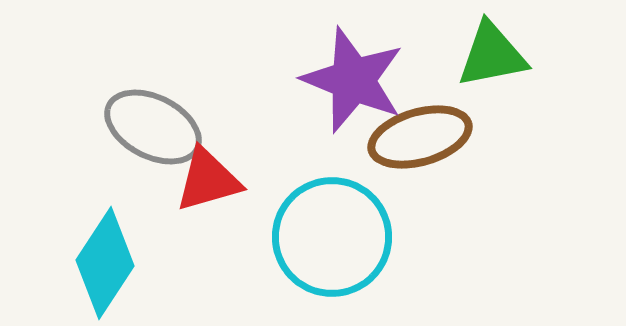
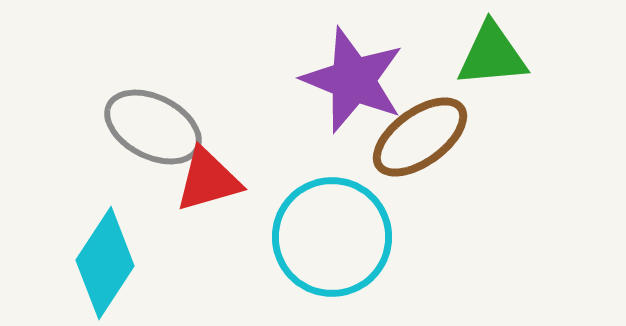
green triangle: rotated 6 degrees clockwise
brown ellipse: rotated 20 degrees counterclockwise
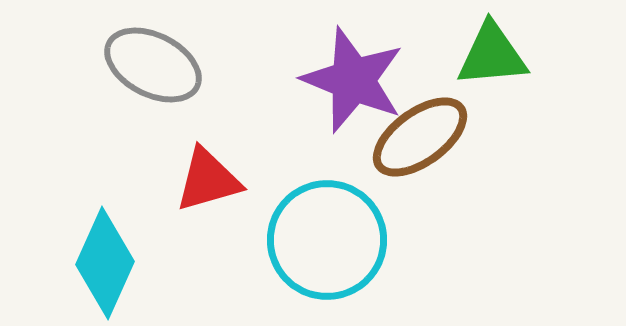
gray ellipse: moved 62 px up
cyan circle: moved 5 px left, 3 px down
cyan diamond: rotated 9 degrees counterclockwise
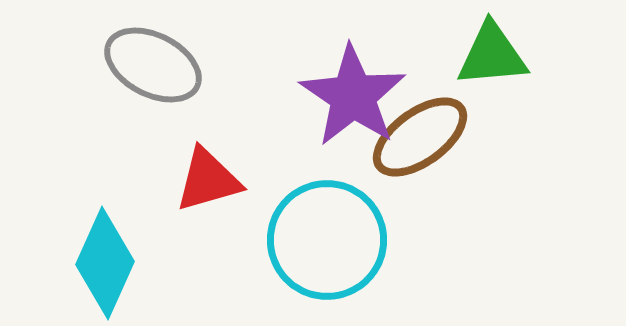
purple star: moved 16 px down; rotated 12 degrees clockwise
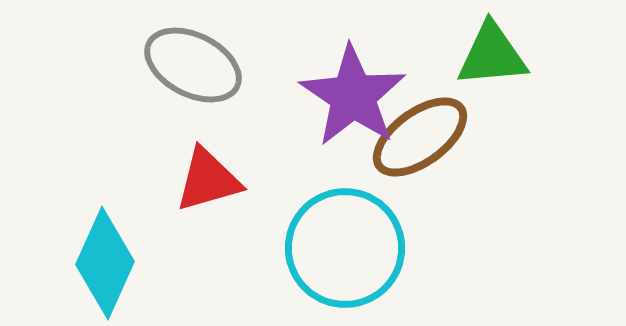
gray ellipse: moved 40 px right
cyan circle: moved 18 px right, 8 px down
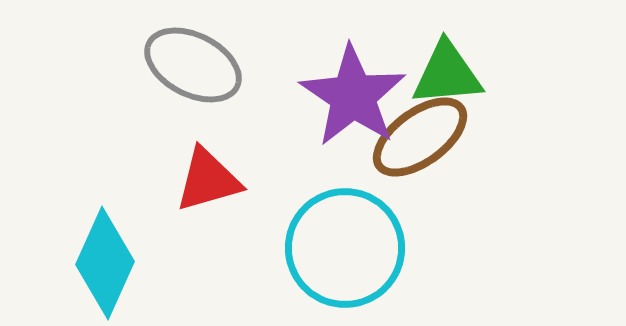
green triangle: moved 45 px left, 19 px down
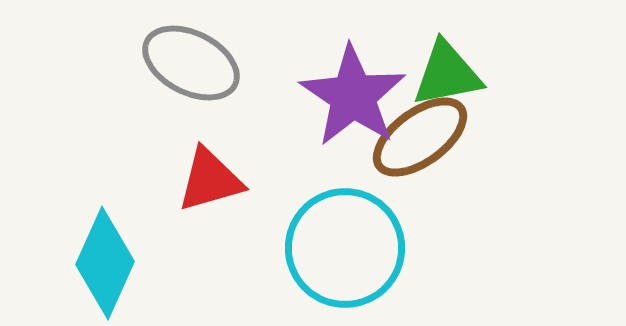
gray ellipse: moved 2 px left, 2 px up
green triangle: rotated 6 degrees counterclockwise
red triangle: moved 2 px right
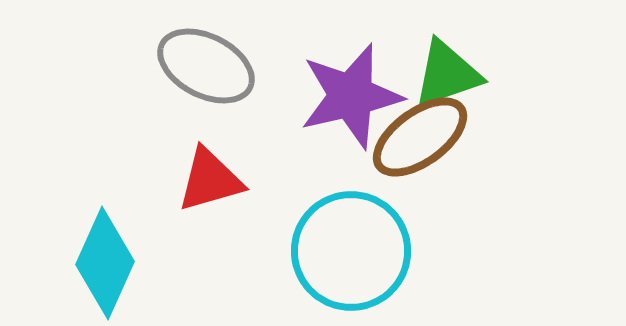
gray ellipse: moved 15 px right, 3 px down
green triangle: rotated 8 degrees counterclockwise
purple star: moved 2 px left; rotated 25 degrees clockwise
cyan circle: moved 6 px right, 3 px down
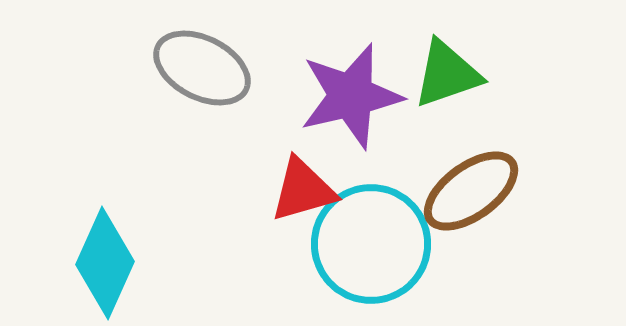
gray ellipse: moved 4 px left, 2 px down
brown ellipse: moved 51 px right, 54 px down
red triangle: moved 93 px right, 10 px down
cyan circle: moved 20 px right, 7 px up
